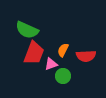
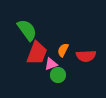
green semicircle: rotated 150 degrees counterclockwise
red trapezoid: moved 3 px right
green circle: moved 5 px left, 1 px up
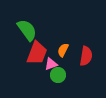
red semicircle: rotated 78 degrees counterclockwise
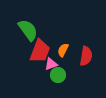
green semicircle: moved 1 px right
red trapezoid: moved 3 px right, 2 px up
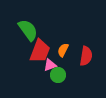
pink triangle: moved 1 px left, 1 px down
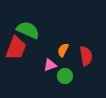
green semicircle: rotated 30 degrees counterclockwise
red trapezoid: moved 24 px left, 3 px up
red semicircle: rotated 18 degrees counterclockwise
green circle: moved 7 px right, 1 px down
